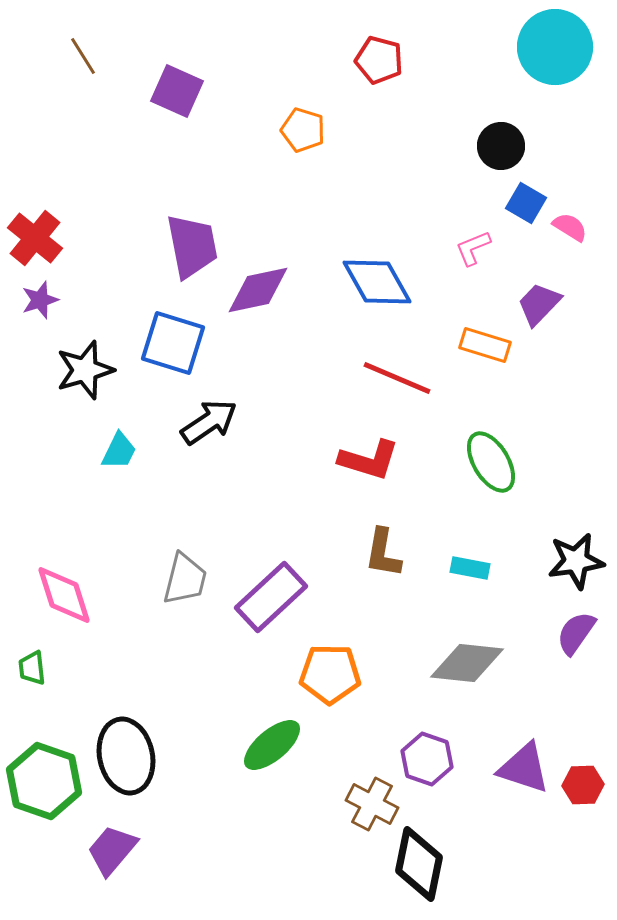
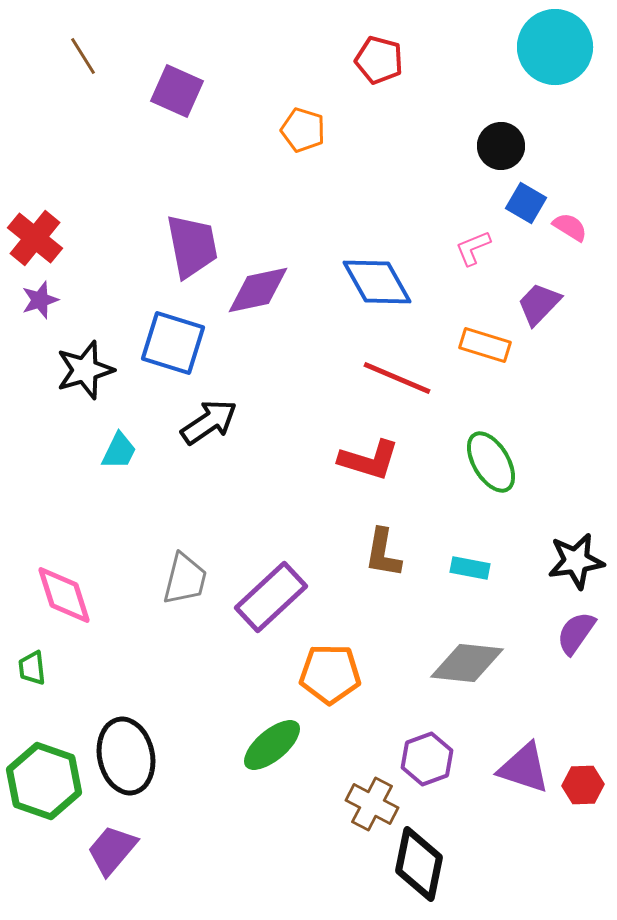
purple hexagon at (427, 759): rotated 21 degrees clockwise
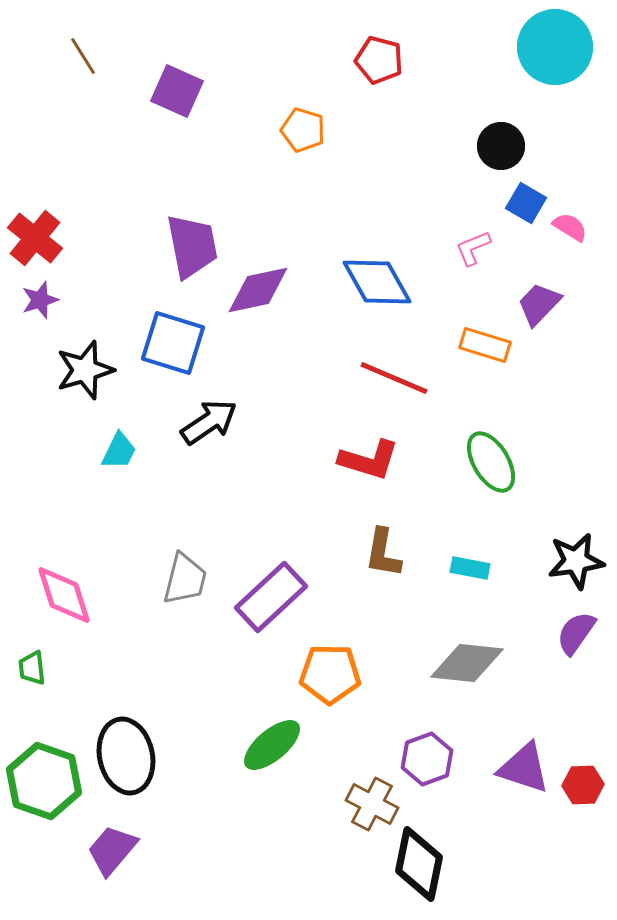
red line at (397, 378): moved 3 px left
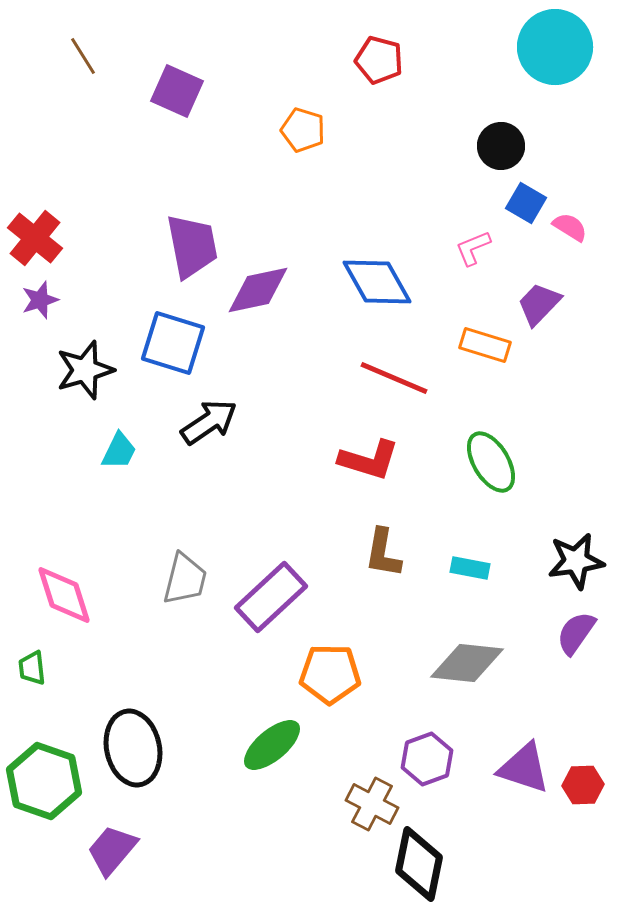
black ellipse at (126, 756): moved 7 px right, 8 px up
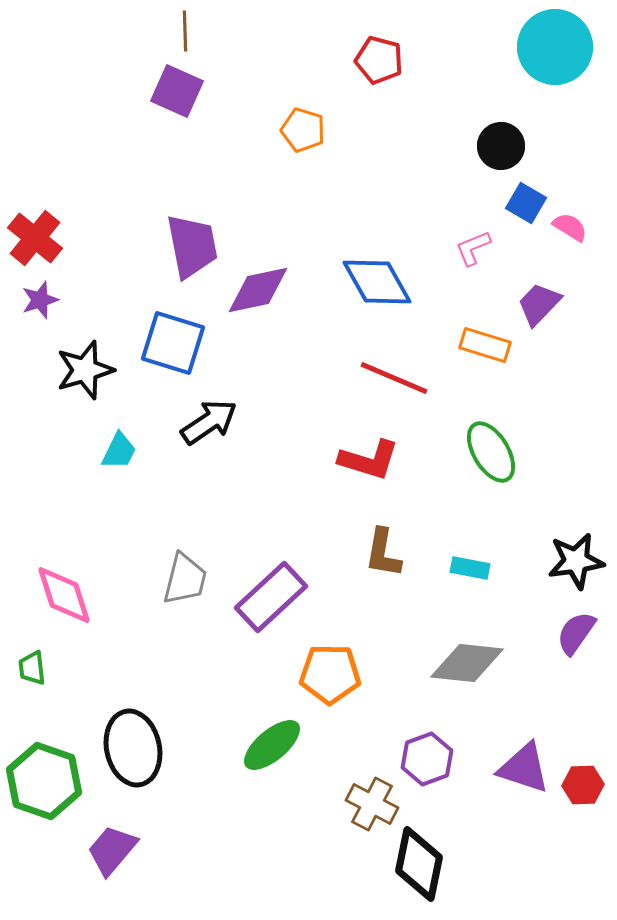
brown line at (83, 56): moved 102 px right, 25 px up; rotated 30 degrees clockwise
green ellipse at (491, 462): moved 10 px up
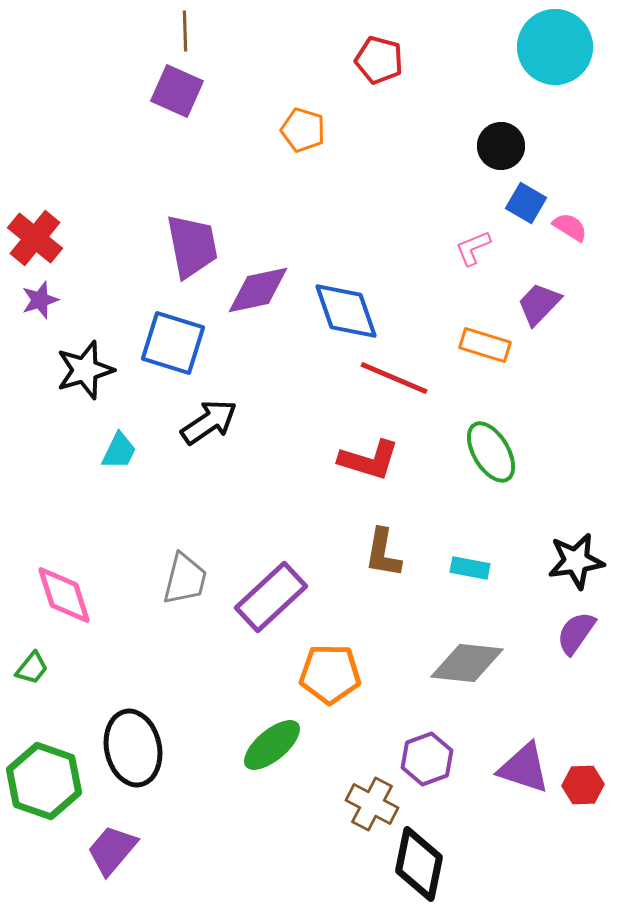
blue diamond at (377, 282): moved 31 px left, 29 px down; rotated 10 degrees clockwise
green trapezoid at (32, 668): rotated 135 degrees counterclockwise
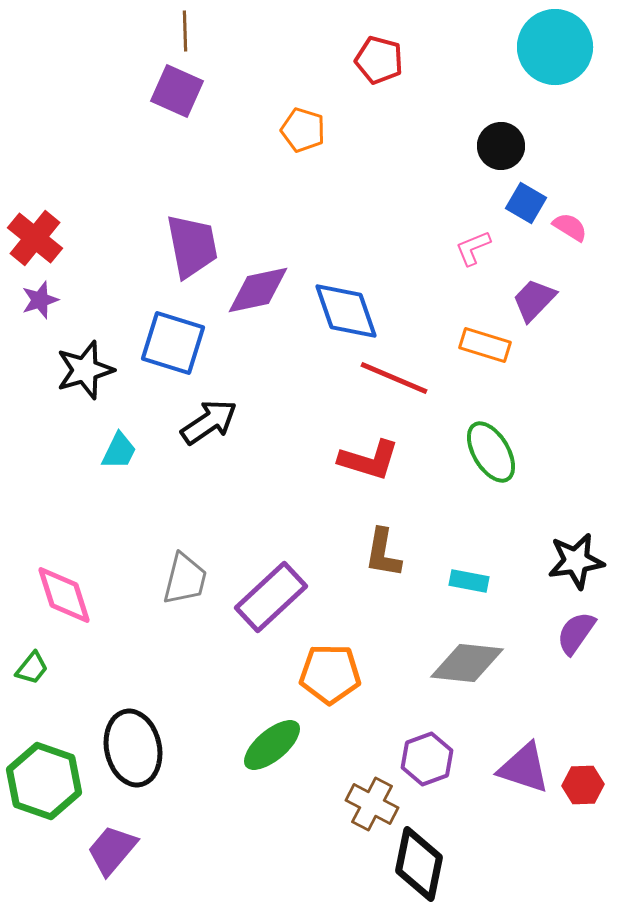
purple trapezoid at (539, 304): moved 5 px left, 4 px up
cyan rectangle at (470, 568): moved 1 px left, 13 px down
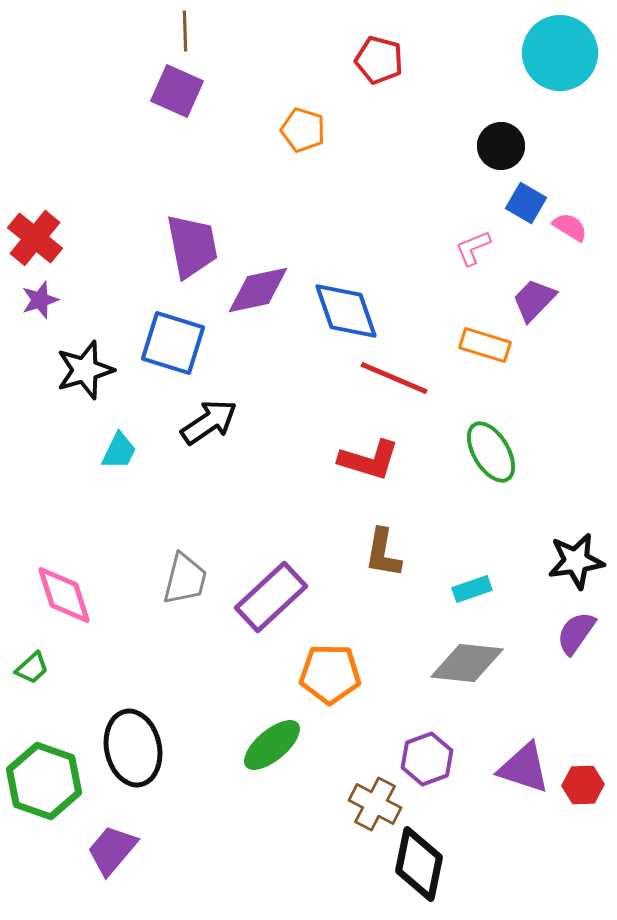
cyan circle at (555, 47): moved 5 px right, 6 px down
cyan rectangle at (469, 581): moved 3 px right, 8 px down; rotated 30 degrees counterclockwise
green trapezoid at (32, 668): rotated 9 degrees clockwise
brown cross at (372, 804): moved 3 px right
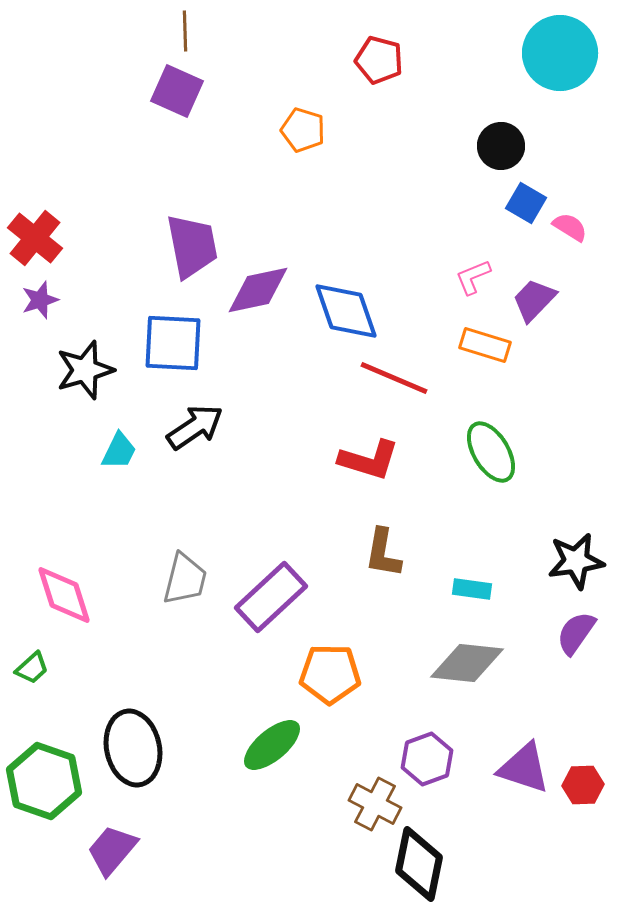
pink L-shape at (473, 248): moved 29 px down
blue square at (173, 343): rotated 14 degrees counterclockwise
black arrow at (209, 422): moved 14 px left, 5 px down
cyan rectangle at (472, 589): rotated 27 degrees clockwise
